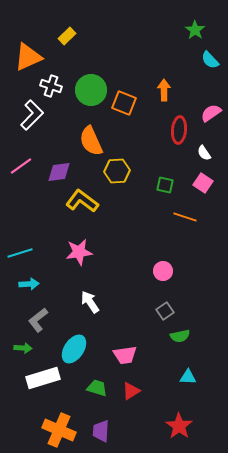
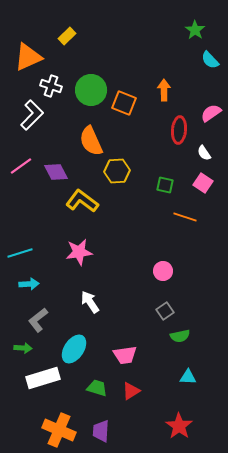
purple diamond: moved 3 px left; rotated 70 degrees clockwise
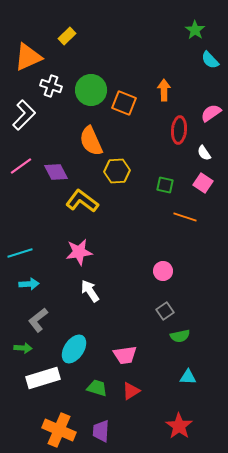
white L-shape: moved 8 px left
white arrow: moved 11 px up
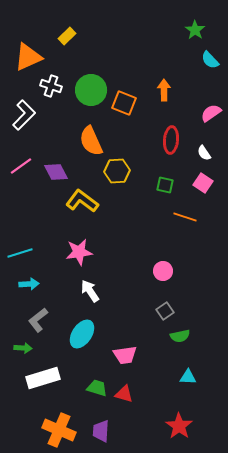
red ellipse: moved 8 px left, 10 px down
cyan ellipse: moved 8 px right, 15 px up
red triangle: moved 7 px left, 3 px down; rotated 48 degrees clockwise
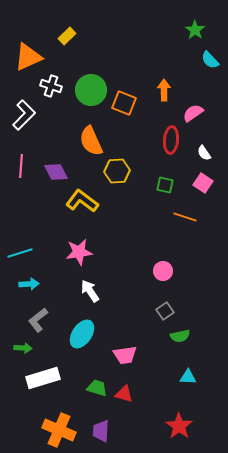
pink semicircle: moved 18 px left
pink line: rotated 50 degrees counterclockwise
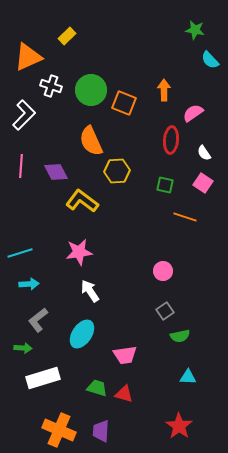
green star: rotated 24 degrees counterclockwise
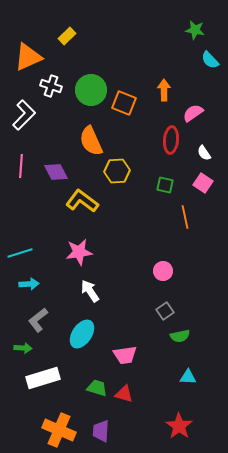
orange line: rotated 60 degrees clockwise
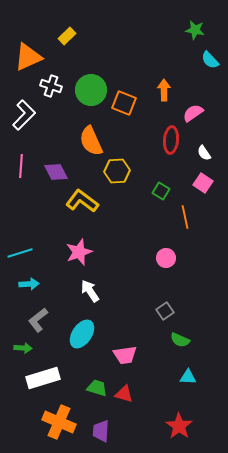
green square: moved 4 px left, 6 px down; rotated 18 degrees clockwise
pink star: rotated 12 degrees counterclockwise
pink circle: moved 3 px right, 13 px up
green semicircle: moved 4 px down; rotated 36 degrees clockwise
orange cross: moved 8 px up
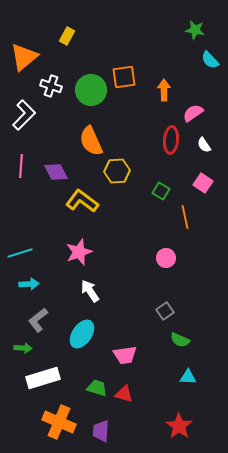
yellow rectangle: rotated 18 degrees counterclockwise
orange triangle: moved 4 px left; rotated 16 degrees counterclockwise
orange square: moved 26 px up; rotated 30 degrees counterclockwise
white semicircle: moved 8 px up
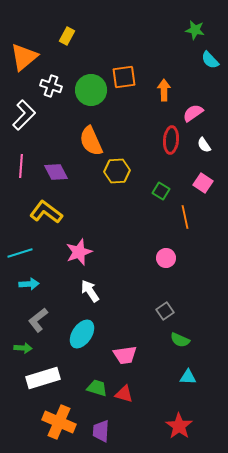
yellow L-shape: moved 36 px left, 11 px down
